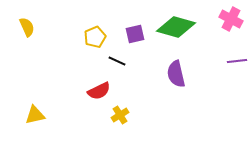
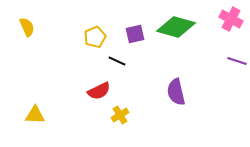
purple line: rotated 24 degrees clockwise
purple semicircle: moved 18 px down
yellow triangle: rotated 15 degrees clockwise
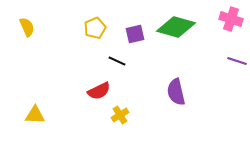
pink cross: rotated 10 degrees counterclockwise
yellow pentagon: moved 9 px up
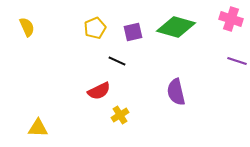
purple square: moved 2 px left, 2 px up
yellow triangle: moved 3 px right, 13 px down
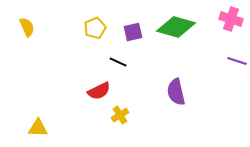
black line: moved 1 px right, 1 px down
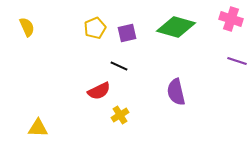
purple square: moved 6 px left, 1 px down
black line: moved 1 px right, 4 px down
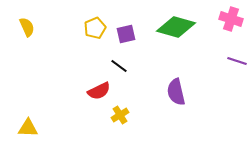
purple square: moved 1 px left, 1 px down
black line: rotated 12 degrees clockwise
yellow triangle: moved 10 px left
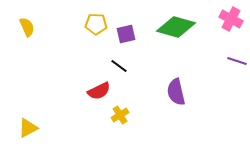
pink cross: rotated 10 degrees clockwise
yellow pentagon: moved 1 px right, 4 px up; rotated 25 degrees clockwise
yellow triangle: rotated 30 degrees counterclockwise
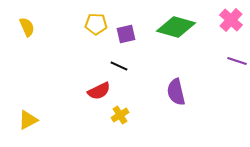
pink cross: moved 1 px down; rotated 15 degrees clockwise
black line: rotated 12 degrees counterclockwise
yellow triangle: moved 8 px up
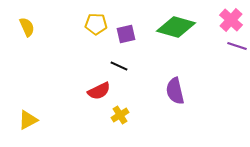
purple line: moved 15 px up
purple semicircle: moved 1 px left, 1 px up
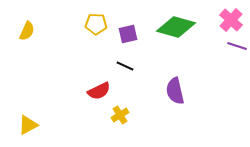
yellow semicircle: moved 4 px down; rotated 48 degrees clockwise
purple square: moved 2 px right
black line: moved 6 px right
yellow triangle: moved 5 px down
